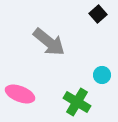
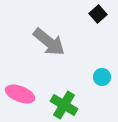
cyan circle: moved 2 px down
green cross: moved 13 px left, 3 px down
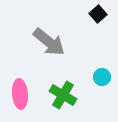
pink ellipse: rotated 64 degrees clockwise
green cross: moved 1 px left, 10 px up
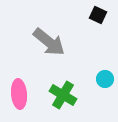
black square: moved 1 px down; rotated 24 degrees counterclockwise
cyan circle: moved 3 px right, 2 px down
pink ellipse: moved 1 px left
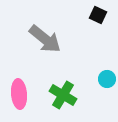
gray arrow: moved 4 px left, 3 px up
cyan circle: moved 2 px right
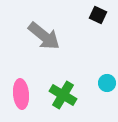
gray arrow: moved 1 px left, 3 px up
cyan circle: moved 4 px down
pink ellipse: moved 2 px right
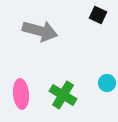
gray arrow: moved 4 px left, 5 px up; rotated 24 degrees counterclockwise
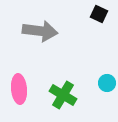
black square: moved 1 px right, 1 px up
gray arrow: rotated 8 degrees counterclockwise
pink ellipse: moved 2 px left, 5 px up
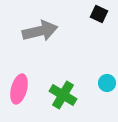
gray arrow: rotated 20 degrees counterclockwise
pink ellipse: rotated 20 degrees clockwise
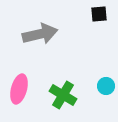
black square: rotated 30 degrees counterclockwise
gray arrow: moved 3 px down
cyan circle: moved 1 px left, 3 px down
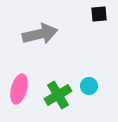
cyan circle: moved 17 px left
green cross: moved 5 px left; rotated 28 degrees clockwise
